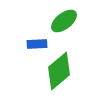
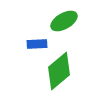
green ellipse: rotated 8 degrees clockwise
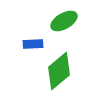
blue rectangle: moved 4 px left
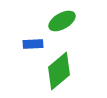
green ellipse: moved 2 px left
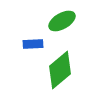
green diamond: moved 1 px right, 1 px up
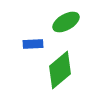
green ellipse: moved 4 px right, 1 px down
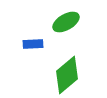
green diamond: moved 7 px right, 5 px down
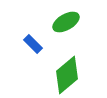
blue rectangle: rotated 48 degrees clockwise
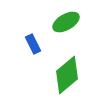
blue rectangle: rotated 18 degrees clockwise
